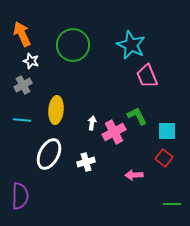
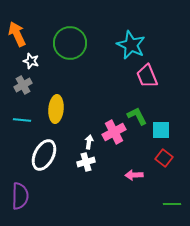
orange arrow: moved 5 px left
green circle: moved 3 px left, 2 px up
yellow ellipse: moved 1 px up
white arrow: moved 3 px left, 19 px down
cyan square: moved 6 px left, 1 px up
white ellipse: moved 5 px left, 1 px down
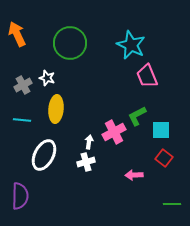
white star: moved 16 px right, 17 px down
green L-shape: rotated 90 degrees counterclockwise
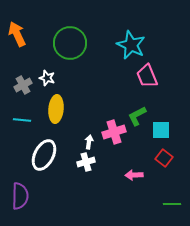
pink cross: rotated 10 degrees clockwise
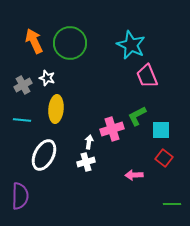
orange arrow: moved 17 px right, 7 px down
pink cross: moved 2 px left, 3 px up
